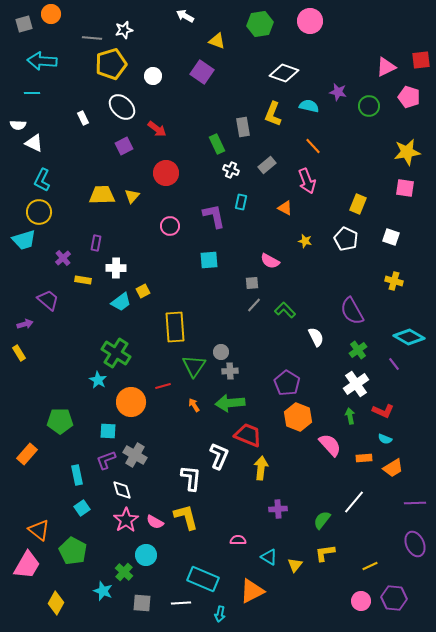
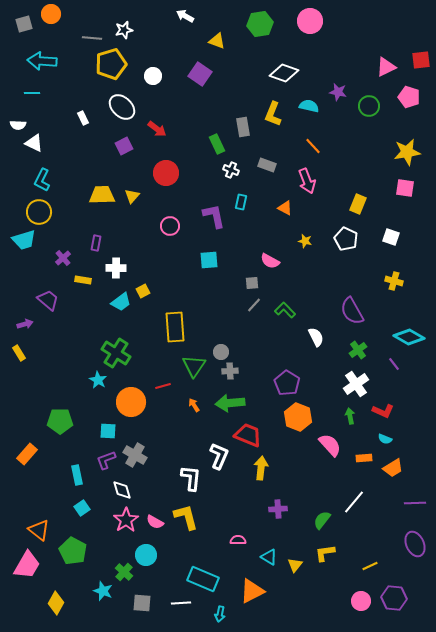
purple square at (202, 72): moved 2 px left, 2 px down
gray rectangle at (267, 165): rotated 60 degrees clockwise
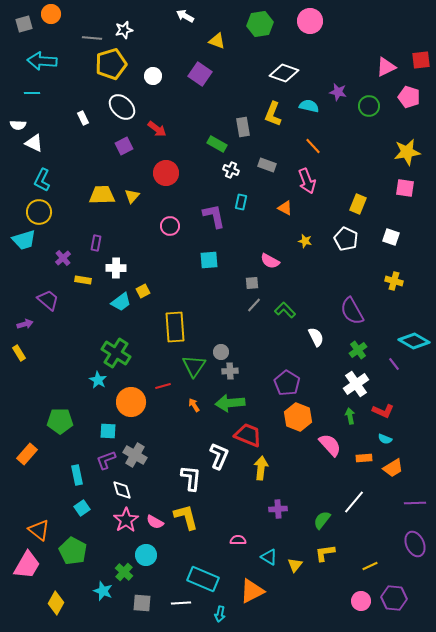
green rectangle at (217, 144): rotated 36 degrees counterclockwise
cyan diamond at (409, 337): moved 5 px right, 4 px down
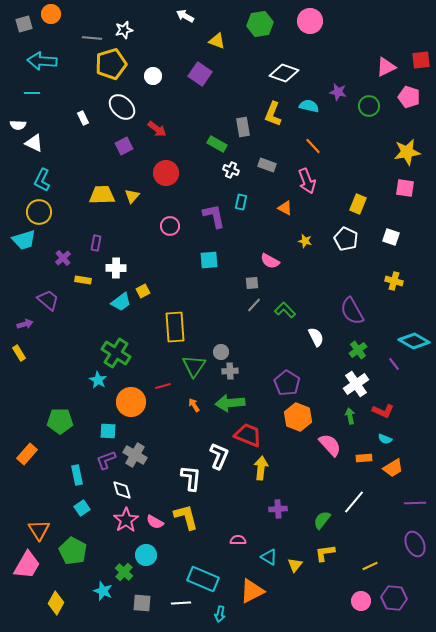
orange triangle at (39, 530): rotated 20 degrees clockwise
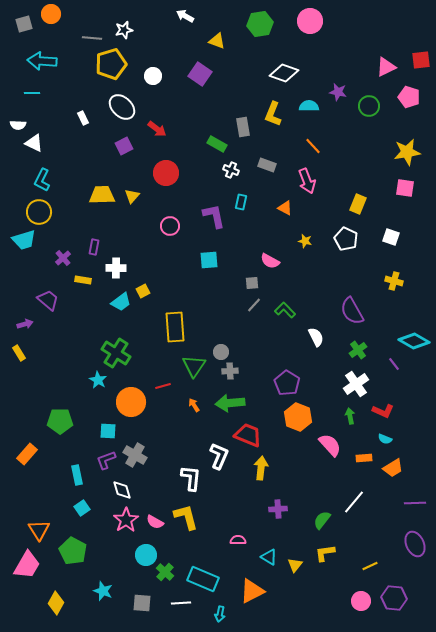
cyan semicircle at (309, 106): rotated 12 degrees counterclockwise
purple rectangle at (96, 243): moved 2 px left, 4 px down
green cross at (124, 572): moved 41 px right
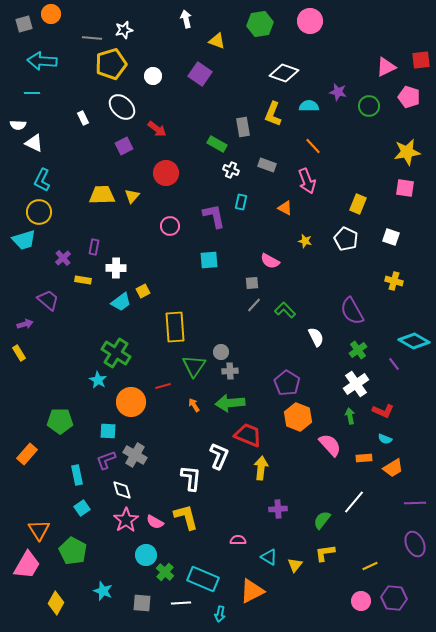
white arrow at (185, 16): moved 1 px right, 3 px down; rotated 48 degrees clockwise
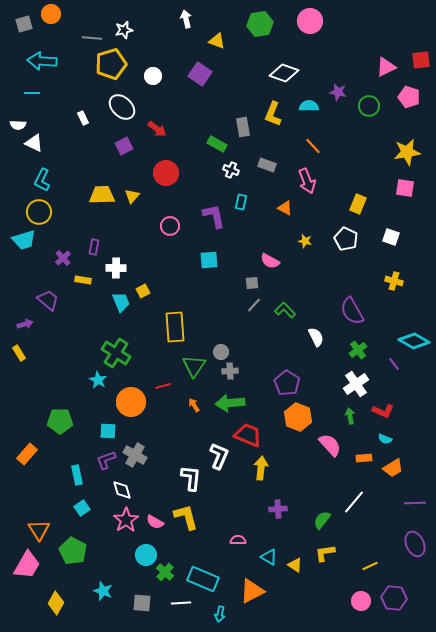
cyan trapezoid at (121, 302): rotated 75 degrees counterclockwise
yellow triangle at (295, 565): rotated 35 degrees counterclockwise
